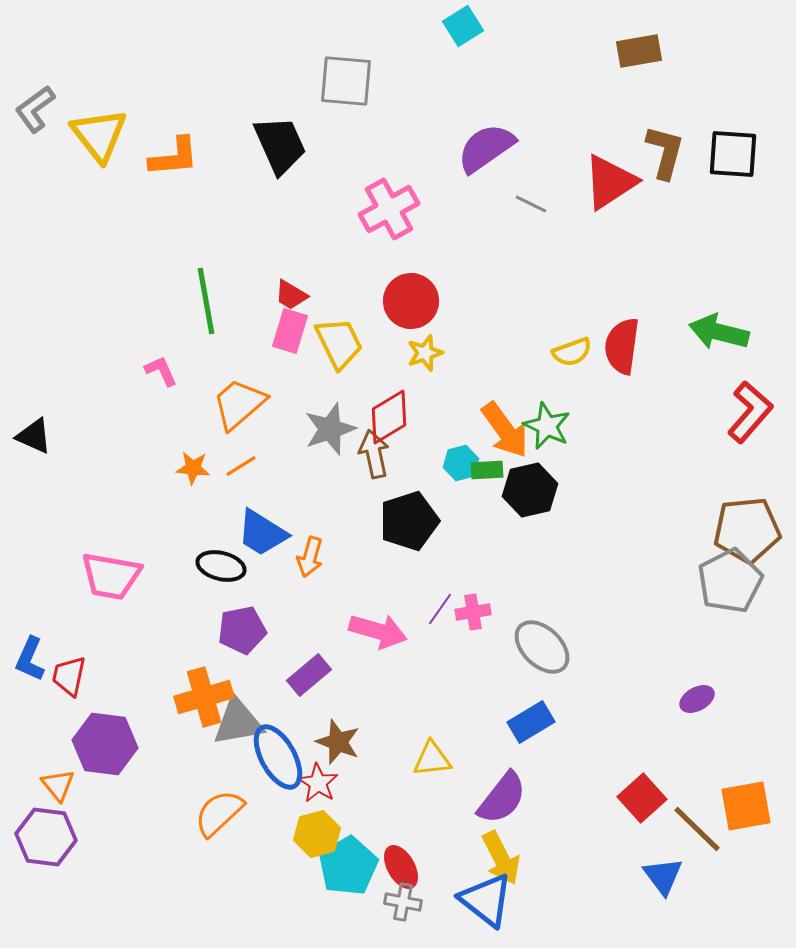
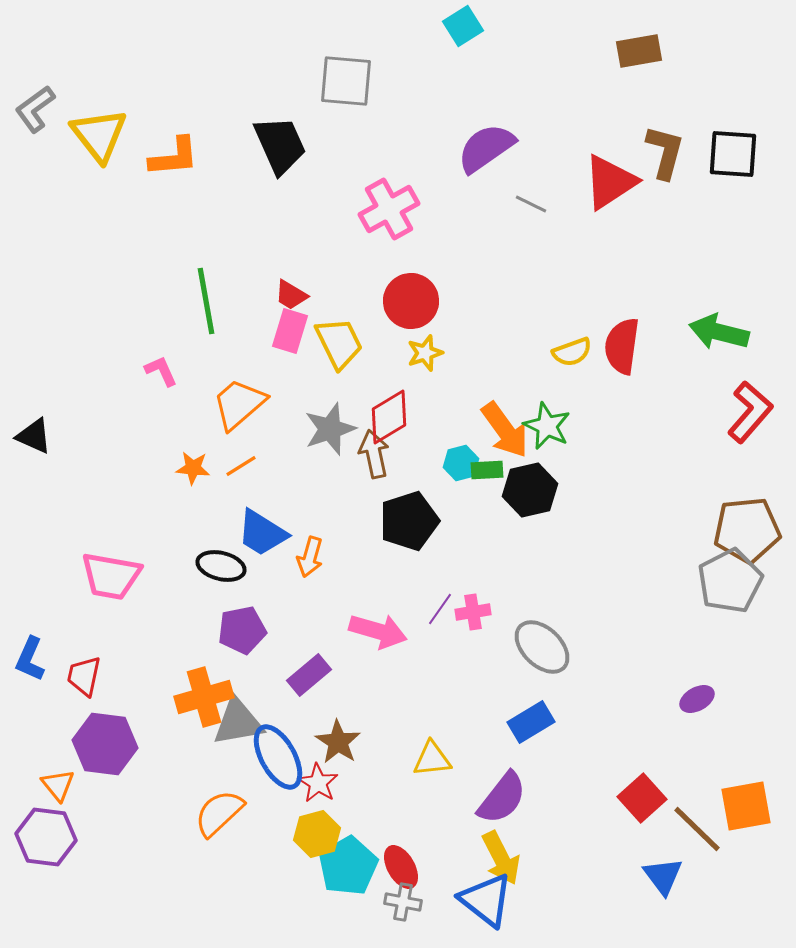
red trapezoid at (69, 676): moved 15 px right
brown star at (338, 742): rotated 12 degrees clockwise
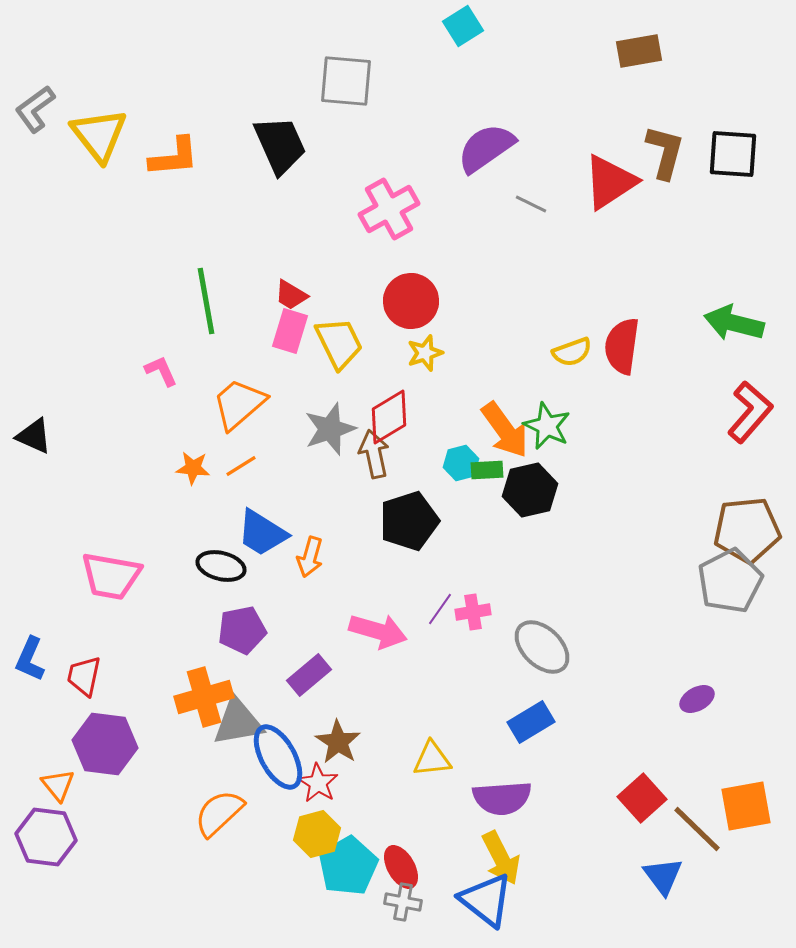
green arrow at (719, 332): moved 15 px right, 9 px up
purple semicircle at (502, 798): rotated 48 degrees clockwise
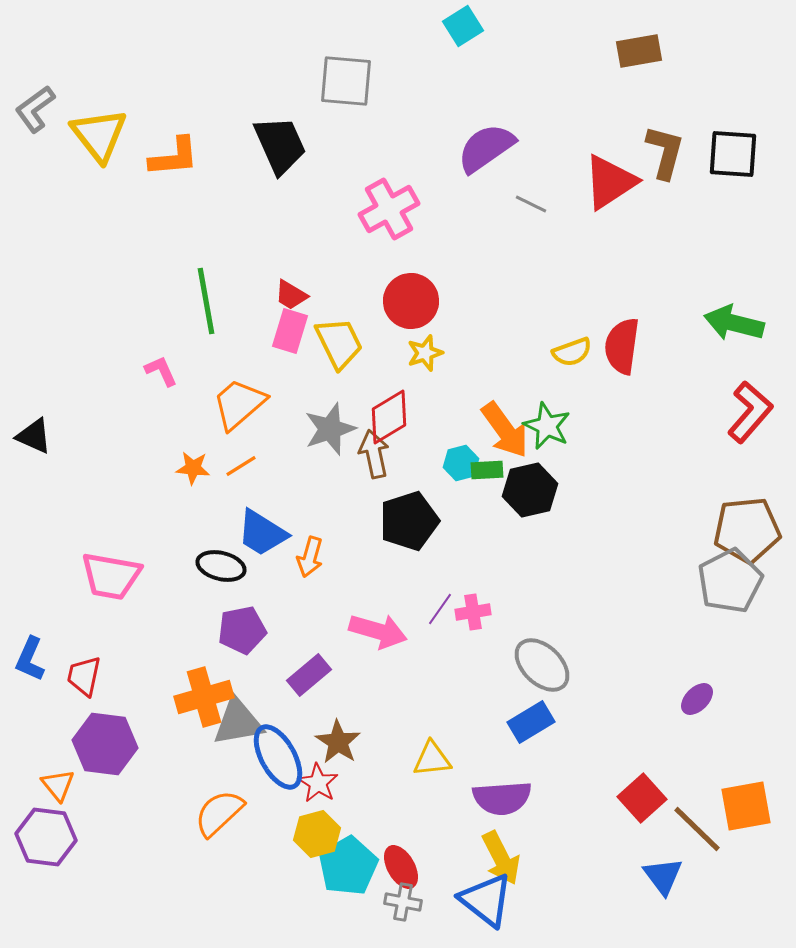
gray ellipse at (542, 647): moved 18 px down
purple ellipse at (697, 699): rotated 16 degrees counterclockwise
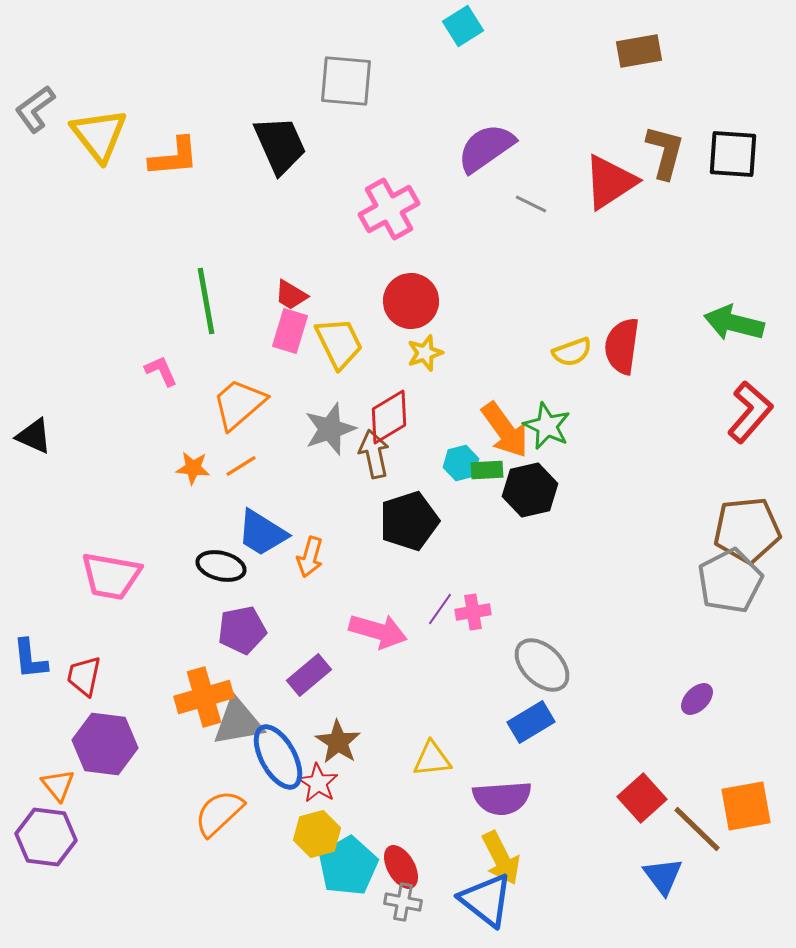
blue L-shape at (30, 659): rotated 30 degrees counterclockwise
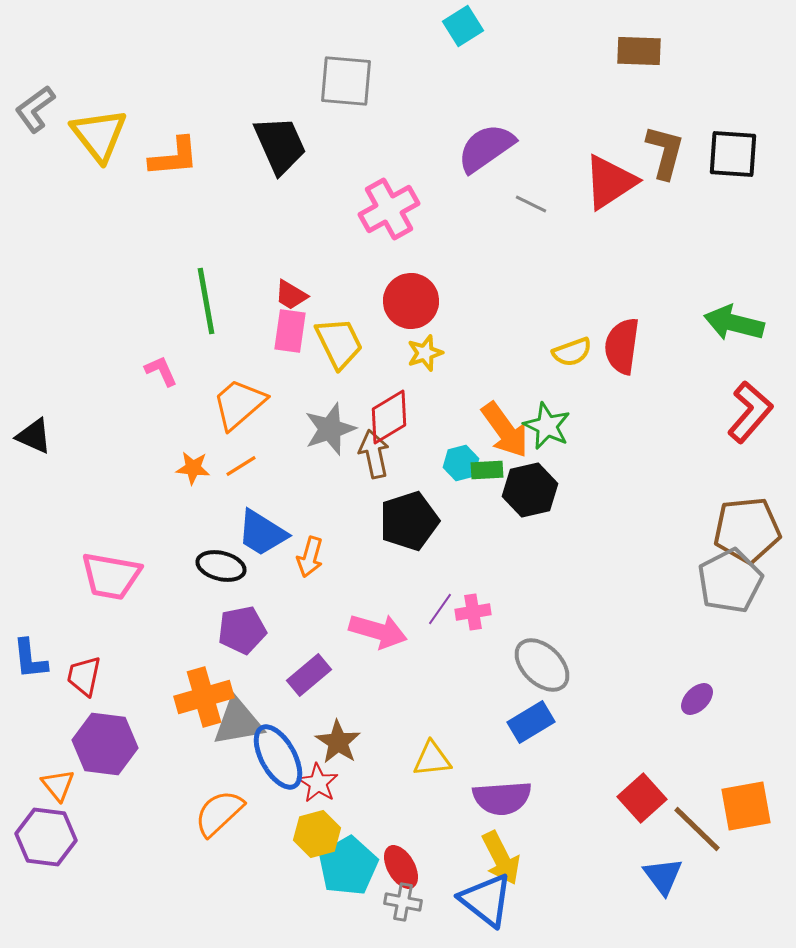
brown rectangle at (639, 51): rotated 12 degrees clockwise
pink rectangle at (290, 331): rotated 9 degrees counterclockwise
